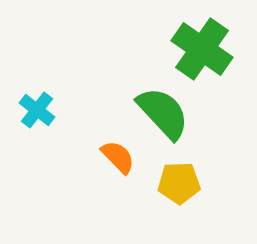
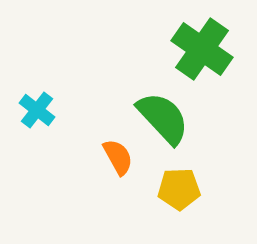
green semicircle: moved 5 px down
orange semicircle: rotated 15 degrees clockwise
yellow pentagon: moved 6 px down
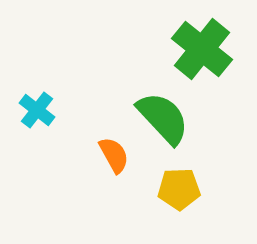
green cross: rotated 4 degrees clockwise
orange semicircle: moved 4 px left, 2 px up
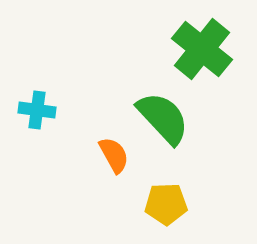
cyan cross: rotated 30 degrees counterclockwise
yellow pentagon: moved 13 px left, 15 px down
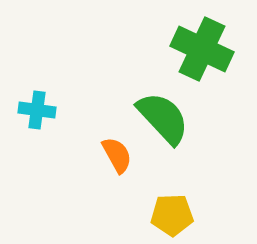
green cross: rotated 14 degrees counterclockwise
orange semicircle: moved 3 px right
yellow pentagon: moved 6 px right, 11 px down
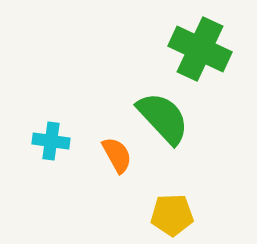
green cross: moved 2 px left
cyan cross: moved 14 px right, 31 px down
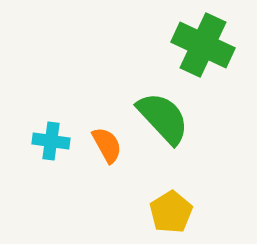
green cross: moved 3 px right, 4 px up
orange semicircle: moved 10 px left, 10 px up
yellow pentagon: moved 1 px left, 3 px up; rotated 30 degrees counterclockwise
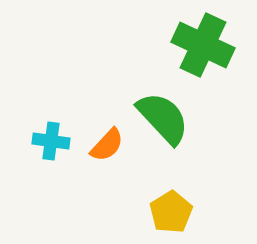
orange semicircle: rotated 72 degrees clockwise
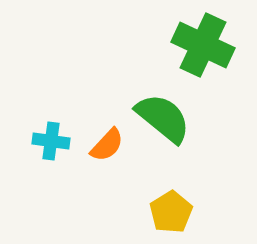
green semicircle: rotated 8 degrees counterclockwise
